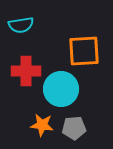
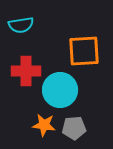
cyan circle: moved 1 px left, 1 px down
orange star: moved 2 px right
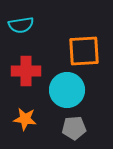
cyan circle: moved 7 px right
orange star: moved 19 px left, 6 px up
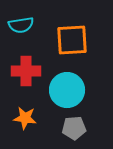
orange square: moved 12 px left, 11 px up
orange star: moved 1 px up
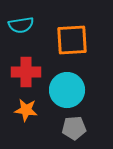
red cross: moved 1 px down
orange star: moved 1 px right, 8 px up
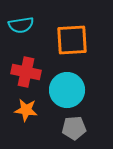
red cross: rotated 12 degrees clockwise
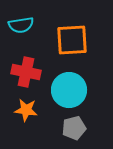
cyan circle: moved 2 px right
gray pentagon: rotated 10 degrees counterclockwise
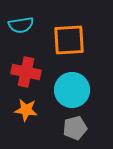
orange square: moved 3 px left
cyan circle: moved 3 px right
gray pentagon: moved 1 px right
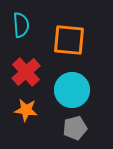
cyan semicircle: rotated 85 degrees counterclockwise
orange square: rotated 8 degrees clockwise
red cross: rotated 36 degrees clockwise
